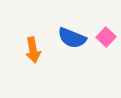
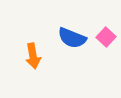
orange arrow: moved 6 px down
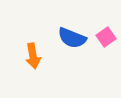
pink square: rotated 12 degrees clockwise
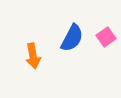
blue semicircle: rotated 84 degrees counterclockwise
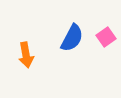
orange arrow: moved 7 px left, 1 px up
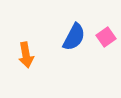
blue semicircle: moved 2 px right, 1 px up
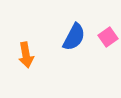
pink square: moved 2 px right
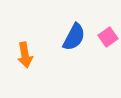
orange arrow: moved 1 px left
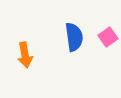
blue semicircle: rotated 36 degrees counterclockwise
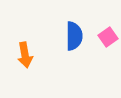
blue semicircle: moved 1 px up; rotated 8 degrees clockwise
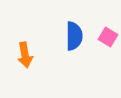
pink square: rotated 24 degrees counterclockwise
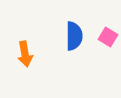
orange arrow: moved 1 px up
